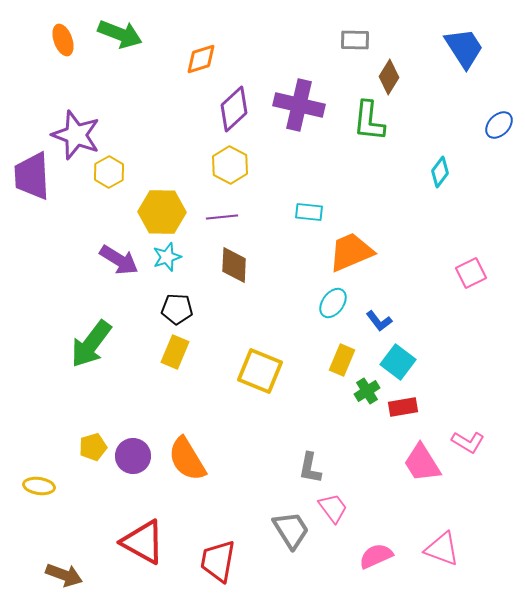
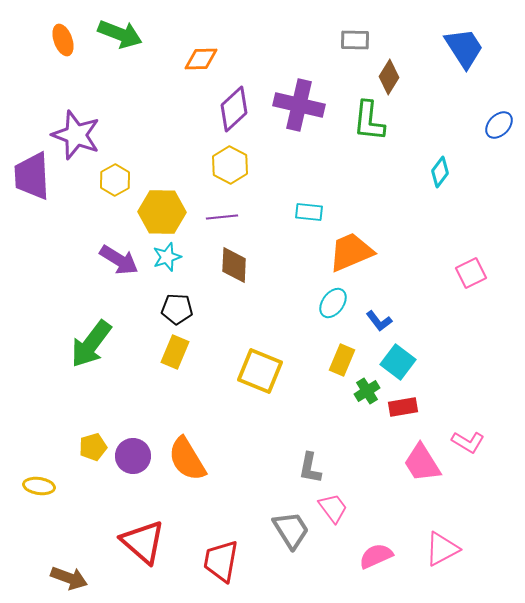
orange diamond at (201, 59): rotated 16 degrees clockwise
yellow hexagon at (109, 172): moved 6 px right, 8 px down
red triangle at (143, 542): rotated 12 degrees clockwise
pink triangle at (442, 549): rotated 48 degrees counterclockwise
red trapezoid at (218, 561): moved 3 px right
brown arrow at (64, 575): moved 5 px right, 3 px down
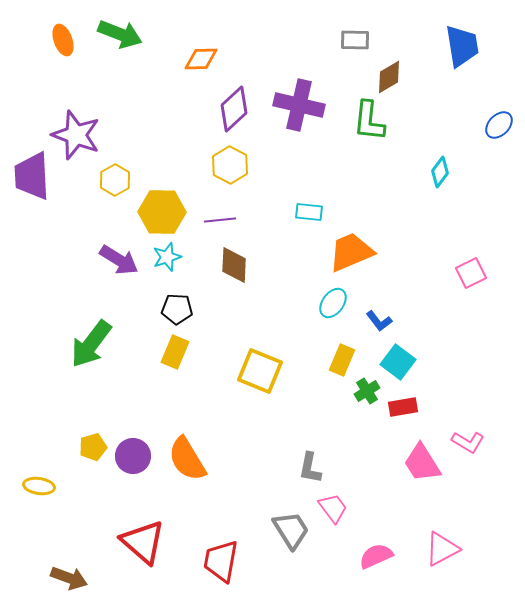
blue trapezoid at (464, 48): moved 2 px left, 2 px up; rotated 24 degrees clockwise
brown diamond at (389, 77): rotated 28 degrees clockwise
purple line at (222, 217): moved 2 px left, 3 px down
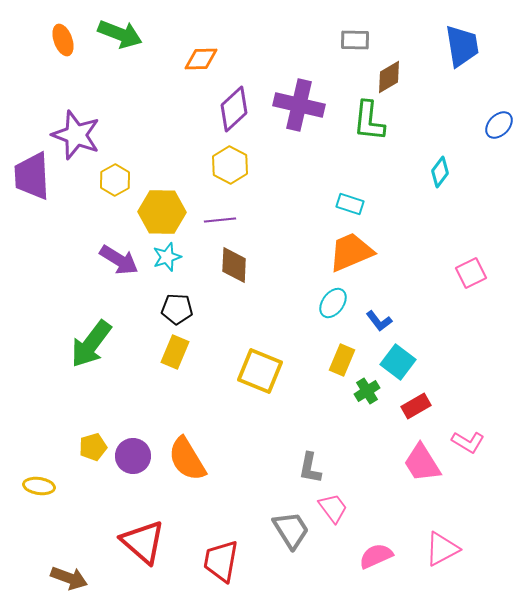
cyan rectangle at (309, 212): moved 41 px right, 8 px up; rotated 12 degrees clockwise
red rectangle at (403, 407): moved 13 px right, 1 px up; rotated 20 degrees counterclockwise
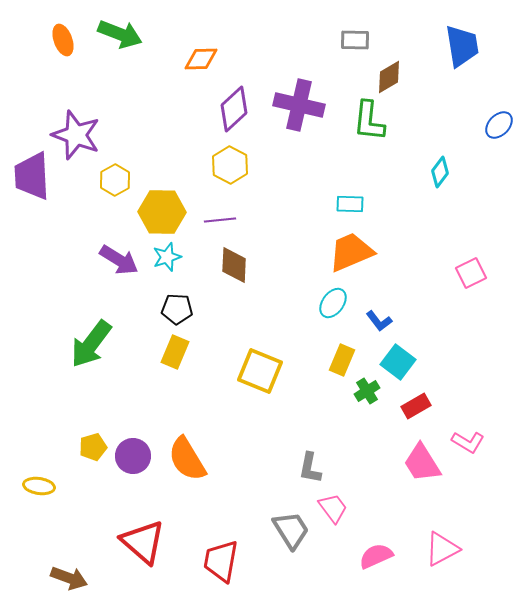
cyan rectangle at (350, 204): rotated 16 degrees counterclockwise
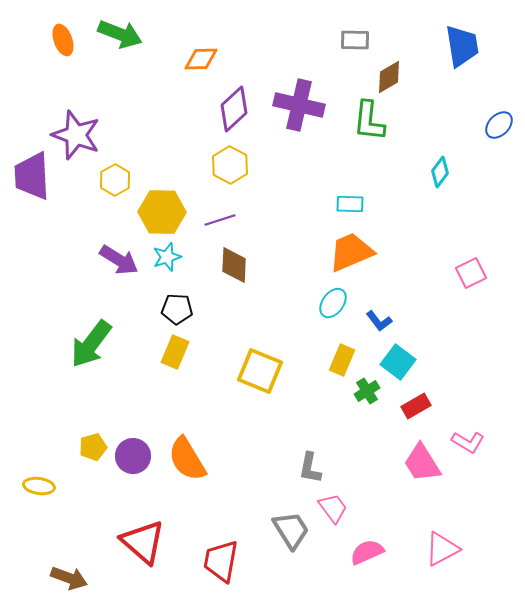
purple line at (220, 220): rotated 12 degrees counterclockwise
pink semicircle at (376, 556): moved 9 px left, 4 px up
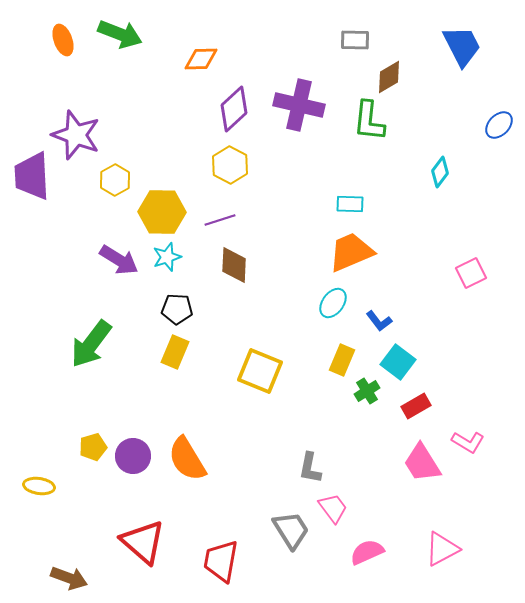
blue trapezoid at (462, 46): rotated 18 degrees counterclockwise
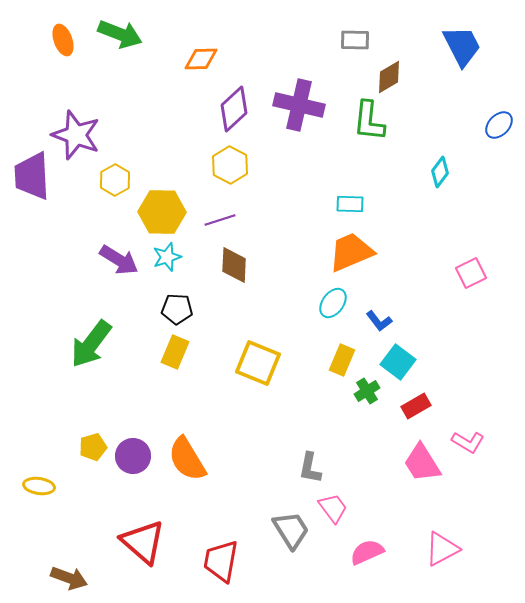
yellow square at (260, 371): moved 2 px left, 8 px up
